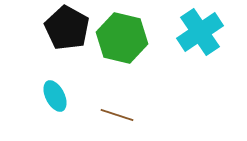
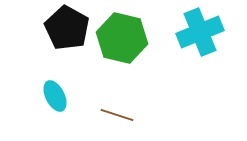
cyan cross: rotated 12 degrees clockwise
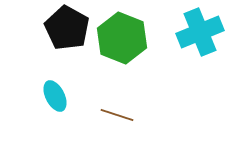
green hexagon: rotated 9 degrees clockwise
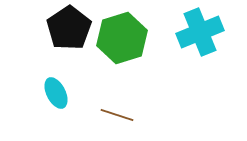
black pentagon: moved 2 px right; rotated 9 degrees clockwise
green hexagon: rotated 21 degrees clockwise
cyan ellipse: moved 1 px right, 3 px up
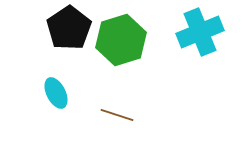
green hexagon: moved 1 px left, 2 px down
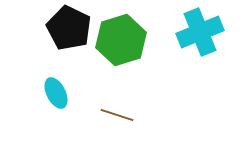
black pentagon: rotated 12 degrees counterclockwise
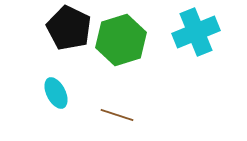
cyan cross: moved 4 px left
